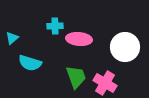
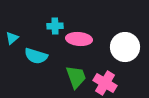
cyan semicircle: moved 6 px right, 7 px up
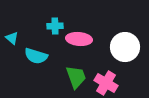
cyan triangle: rotated 40 degrees counterclockwise
pink cross: moved 1 px right
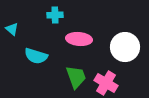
cyan cross: moved 11 px up
cyan triangle: moved 9 px up
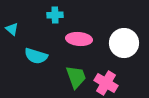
white circle: moved 1 px left, 4 px up
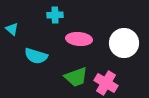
green trapezoid: rotated 90 degrees clockwise
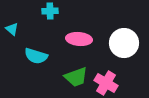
cyan cross: moved 5 px left, 4 px up
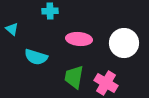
cyan semicircle: moved 1 px down
green trapezoid: moved 2 px left; rotated 120 degrees clockwise
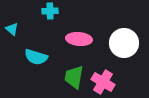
pink cross: moved 3 px left, 1 px up
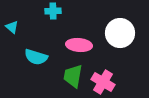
cyan cross: moved 3 px right
cyan triangle: moved 2 px up
pink ellipse: moved 6 px down
white circle: moved 4 px left, 10 px up
green trapezoid: moved 1 px left, 1 px up
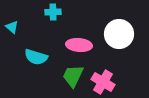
cyan cross: moved 1 px down
white circle: moved 1 px left, 1 px down
green trapezoid: rotated 15 degrees clockwise
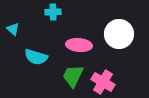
cyan triangle: moved 1 px right, 2 px down
